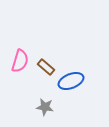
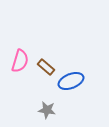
gray star: moved 2 px right, 3 px down
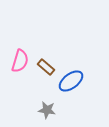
blue ellipse: rotated 15 degrees counterclockwise
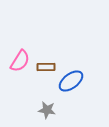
pink semicircle: rotated 15 degrees clockwise
brown rectangle: rotated 42 degrees counterclockwise
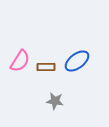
blue ellipse: moved 6 px right, 20 px up
gray star: moved 8 px right, 9 px up
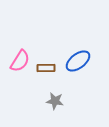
blue ellipse: moved 1 px right
brown rectangle: moved 1 px down
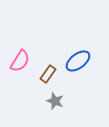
brown rectangle: moved 2 px right, 6 px down; rotated 54 degrees counterclockwise
gray star: rotated 12 degrees clockwise
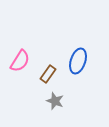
blue ellipse: rotated 35 degrees counterclockwise
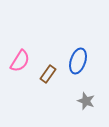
gray star: moved 31 px right
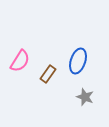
gray star: moved 1 px left, 4 px up
